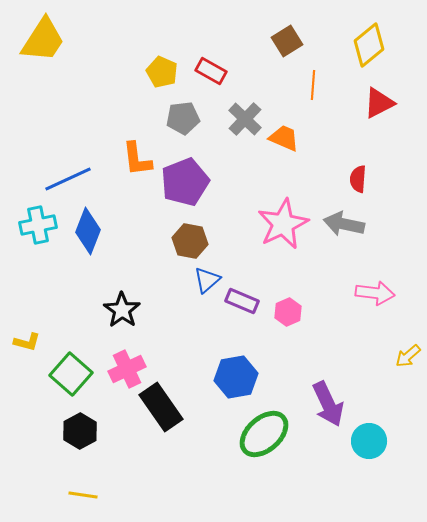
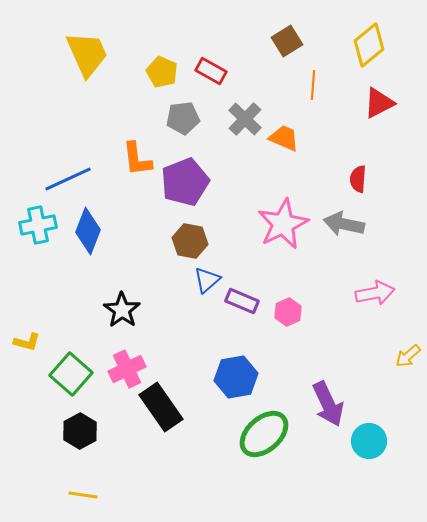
yellow trapezoid: moved 44 px right, 14 px down; rotated 57 degrees counterclockwise
pink arrow: rotated 18 degrees counterclockwise
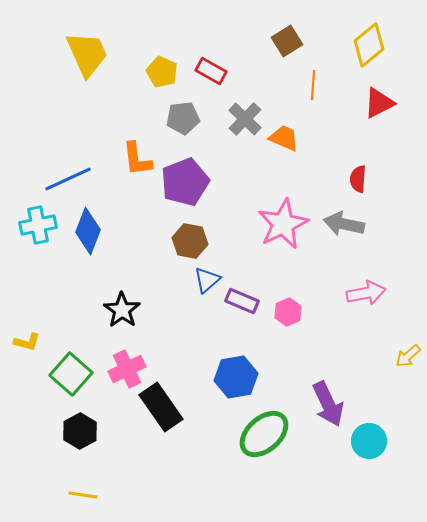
pink arrow: moved 9 px left
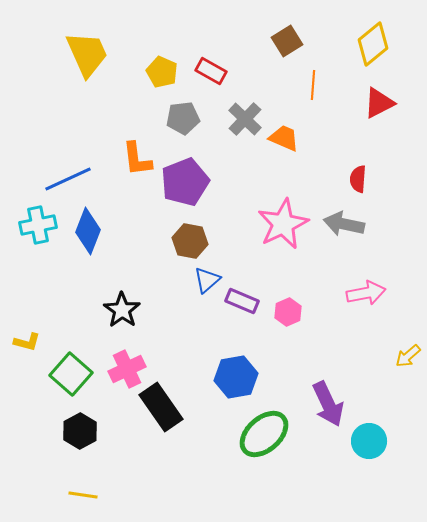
yellow diamond: moved 4 px right, 1 px up
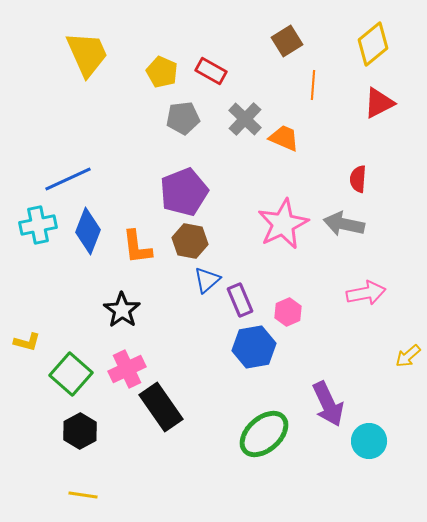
orange L-shape: moved 88 px down
purple pentagon: moved 1 px left, 10 px down
purple rectangle: moved 2 px left, 1 px up; rotated 44 degrees clockwise
blue hexagon: moved 18 px right, 30 px up
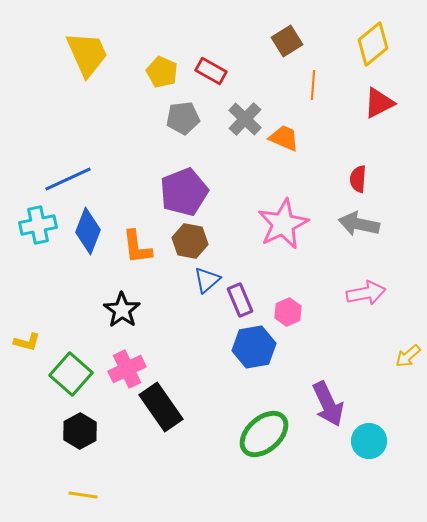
gray arrow: moved 15 px right
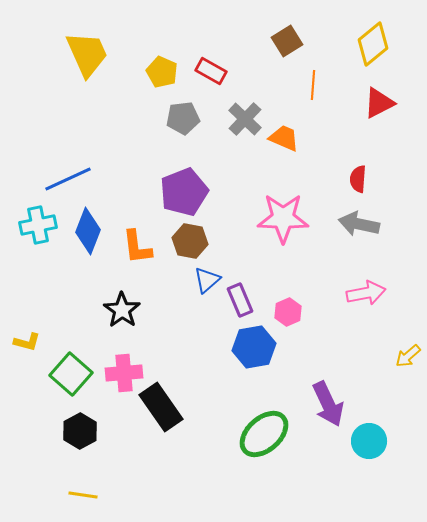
pink star: moved 6 px up; rotated 27 degrees clockwise
pink cross: moved 3 px left, 4 px down; rotated 21 degrees clockwise
